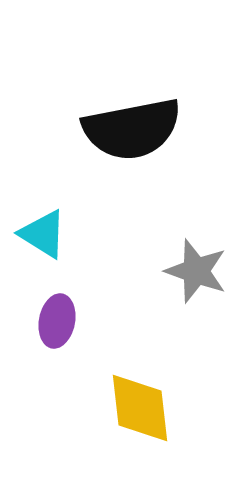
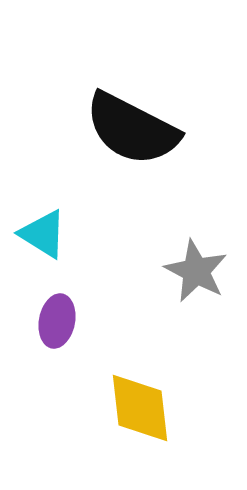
black semicircle: rotated 38 degrees clockwise
gray star: rotated 8 degrees clockwise
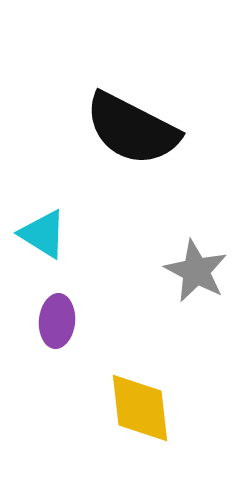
purple ellipse: rotated 6 degrees counterclockwise
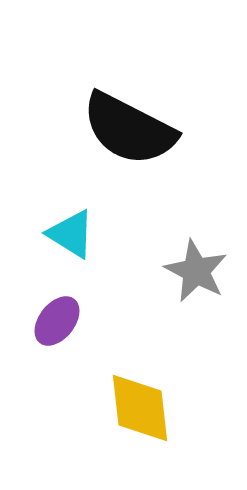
black semicircle: moved 3 px left
cyan triangle: moved 28 px right
purple ellipse: rotated 33 degrees clockwise
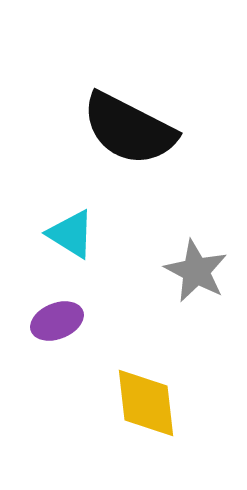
purple ellipse: rotated 30 degrees clockwise
yellow diamond: moved 6 px right, 5 px up
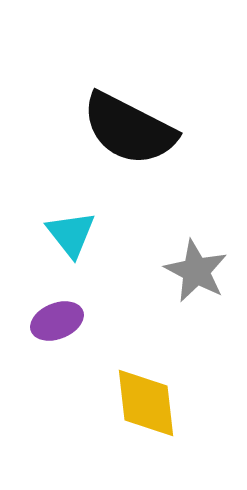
cyan triangle: rotated 20 degrees clockwise
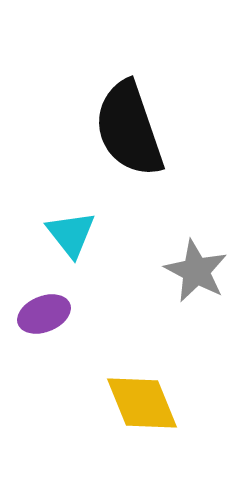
black semicircle: rotated 44 degrees clockwise
purple ellipse: moved 13 px left, 7 px up
yellow diamond: moved 4 px left; rotated 16 degrees counterclockwise
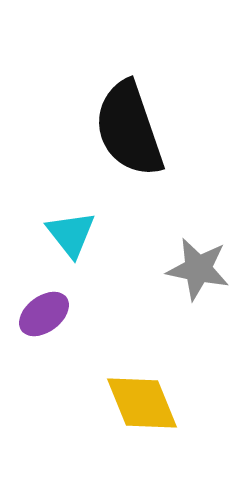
gray star: moved 2 px right, 2 px up; rotated 16 degrees counterclockwise
purple ellipse: rotated 15 degrees counterclockwise
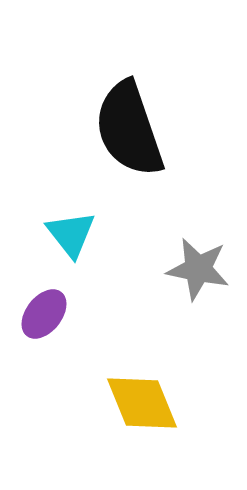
purple ellipse: rotated 15 degrees counterclockwise
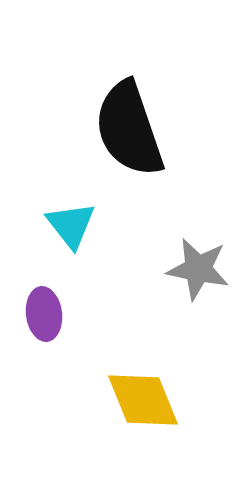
cyan triangle: moved 9 px up
purple ellipse: rotated 45 degrees counterclockwise
yellow diamond: moved 1 px right, 3 px up
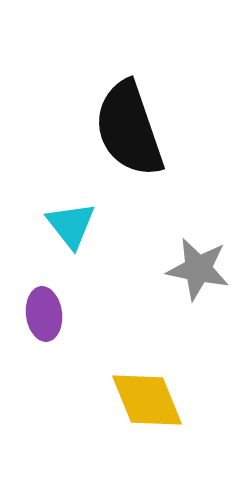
yellow diamond: moved 4 px right
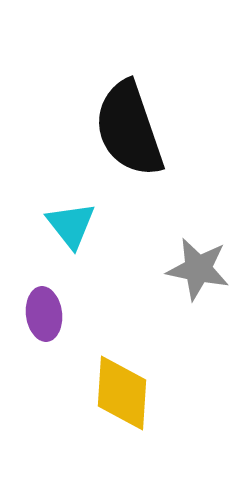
yellow diamond: moved 25 px left, 7 px up; rotated 26 degrees clockwise
